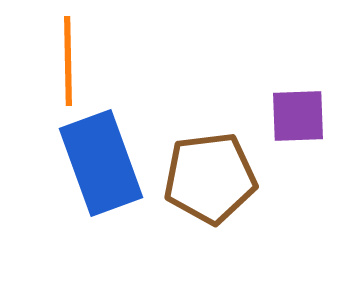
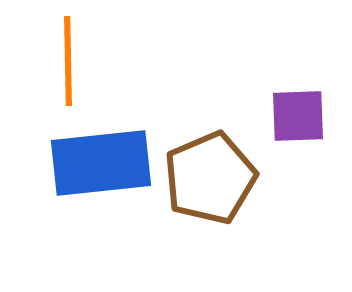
blue rectangle: rotated 76 degrees counterclockwise
brown pentagon: rotated 16 degrees counterclockwise
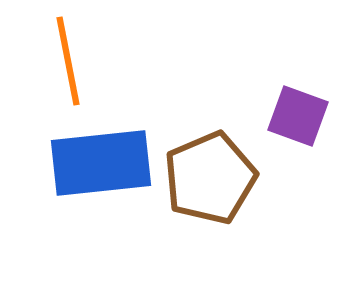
orange line: rotated 10 degrees counterclockwise
purple square: rotated 22 degrees clockwise
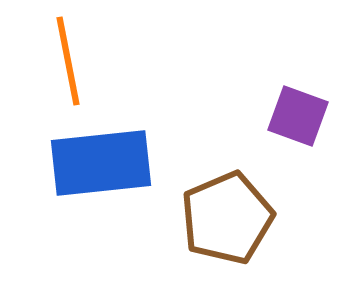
brown pentagon: moved 17 px right, 40 px down
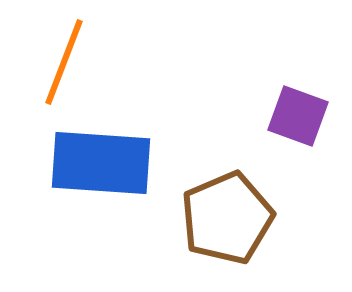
orange line: moved 4 px left, 1 px down; rotated 32 degrees clockwise
blue rectangle: rotated 10 degrees clockwise
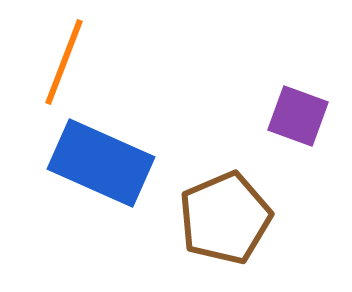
blue rectangle: rotated 20 degrees clockwise
brown pentagon: moved 2 px left
